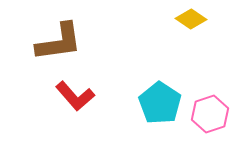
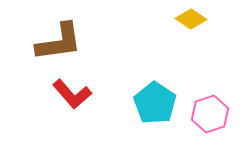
red L-shape: moved 3 px left, 2 px up
cyan pentagon: moved 5 px left
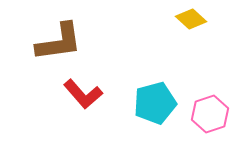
yellow diamond: rotated 8 degrees clockwise
red L-shape: moved 11 px right
cyan pentagon: rotated 24 degrees clockwise
